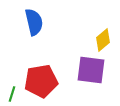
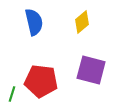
yellow diamond: moved 21 px left, 18 px up
purple square: rotated 8 degrees clockwise
red pentagon: rotated 16 degrees clockwise
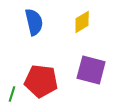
yellow diamond: rotated 10 degrees clockwise
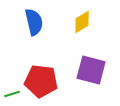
green line: rotated 56 degrees clockwise
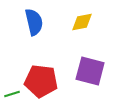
yellow diamond: rotated 20 degrees clockwise
purple square: moved 1 px left, 1 px down
